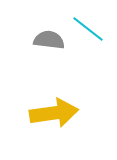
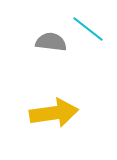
gray semicircle: moved 2 px right, 2 px down
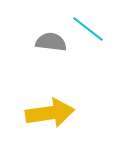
yellow arrow: moved 4 px left
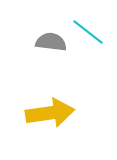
cyan line: moved 3 px down
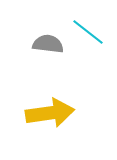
gray semicircle: moved 3 px left, 2 px down
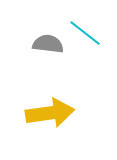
cyan line: moved 3 px left, 1 px down
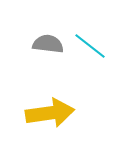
cyan line: moved 5 px right, 13 px down
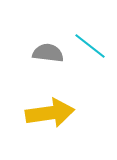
gray semicircle: moved 9 px down
